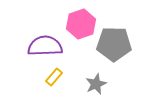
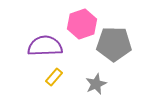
pink hexagon: moved 1 px right
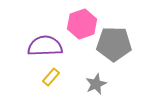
yellow rectangle: moved 3 px left
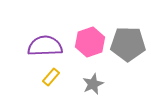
pink hexagon: moved 8 px right, 18 px down
gray pentagon: moved 14 px right
gray star: moved 3 px left
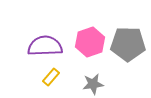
gray star: rotated 15 degrees clockwise
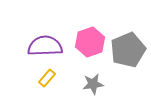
gray pentagon: moved 6 px down; rotated 24 degrees counterclockwise
yellow rectangle: moved 4 px left, 1 px down
